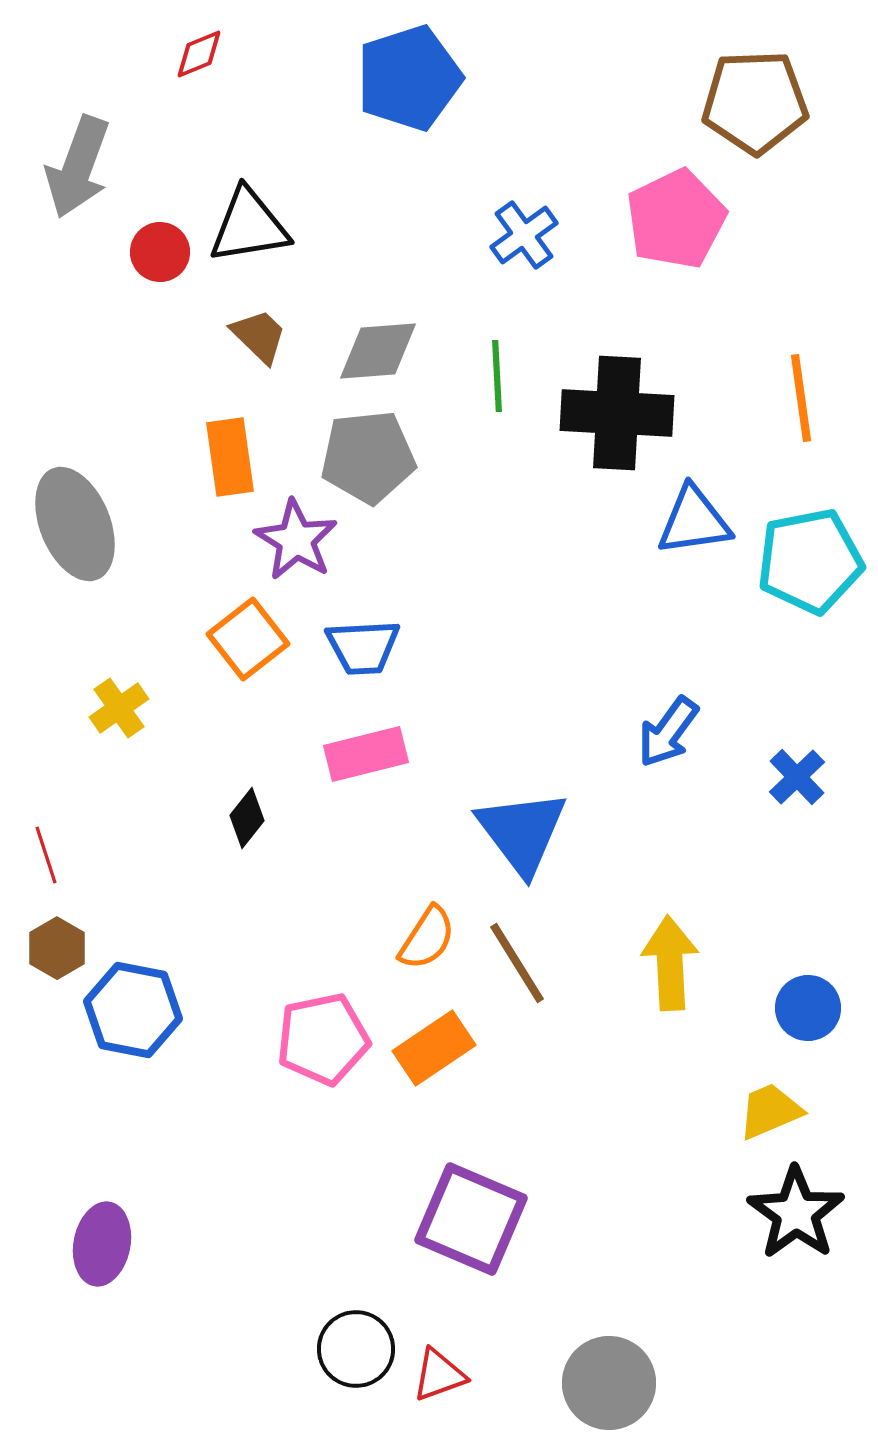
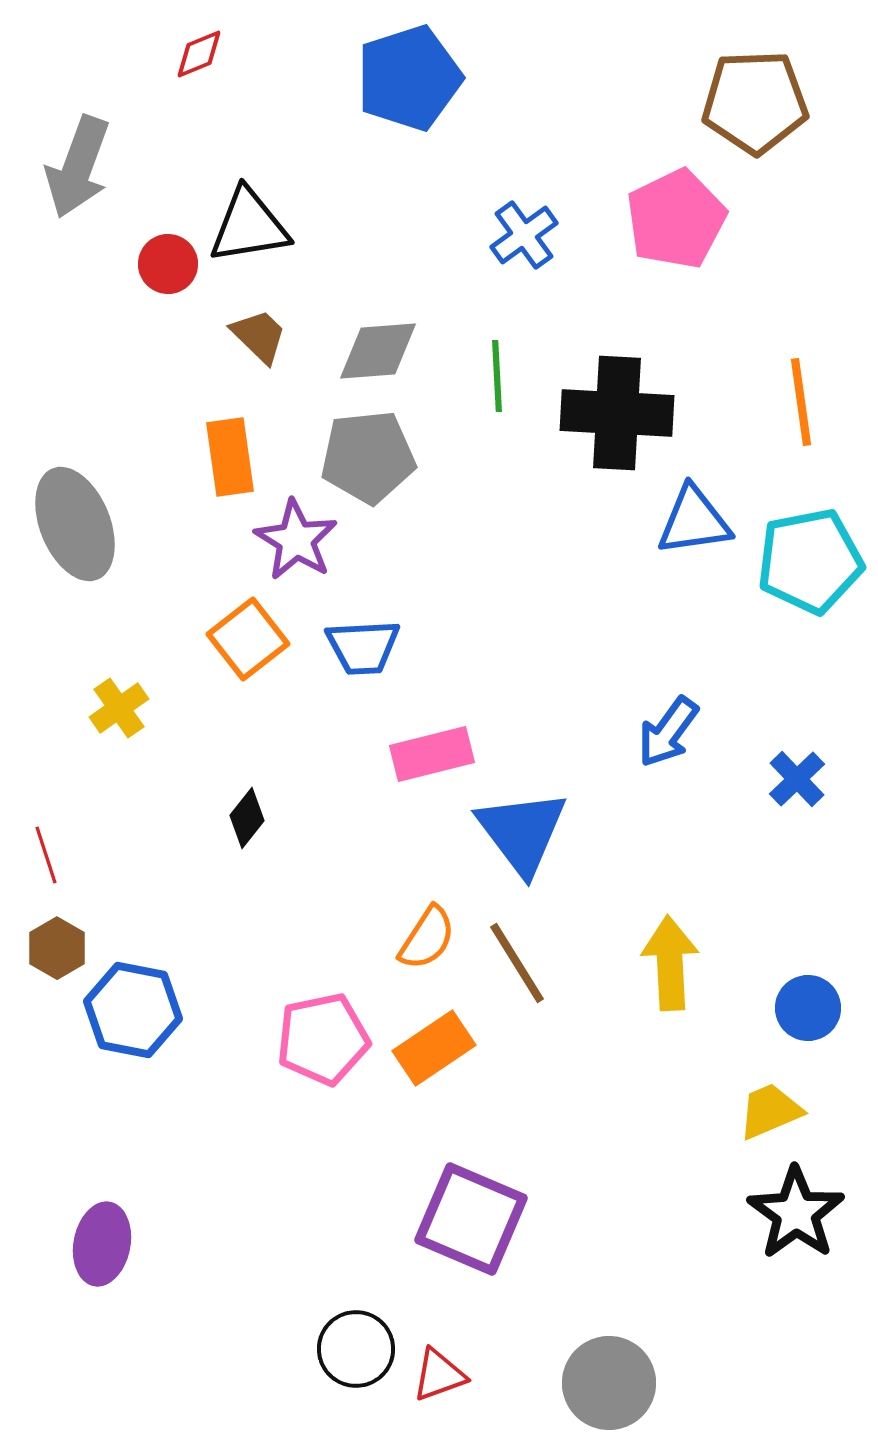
red circle at (160, 252): moved 8 px right, 12 px down
orange line at (801, 398): moved 4 px down
pink rectangle at (366, 754): moved 66 px right
blue cross at (797, 777): moved 2 px down
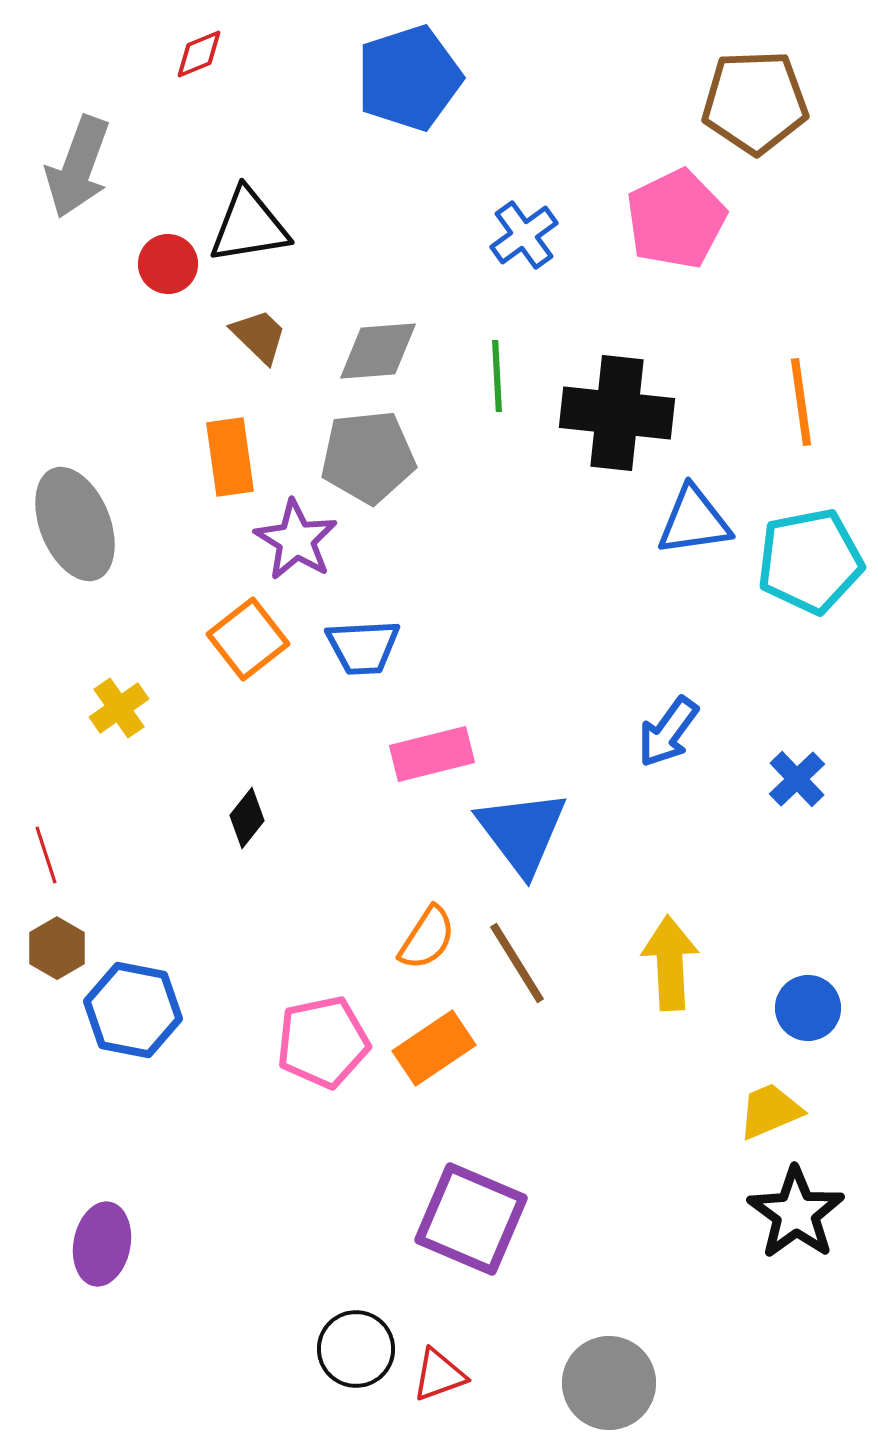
black cross at (617, 413): rotated 3 degrees clockwise
pink pentagon at (323, 1039): moved 3 px down
